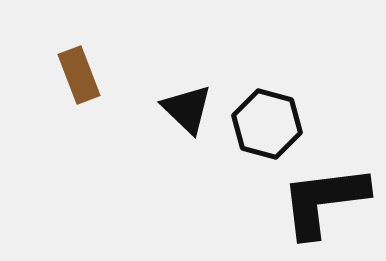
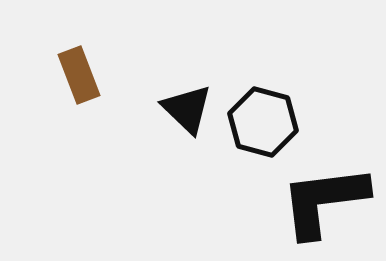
black hexagon: moved 4 px left, 2 px up
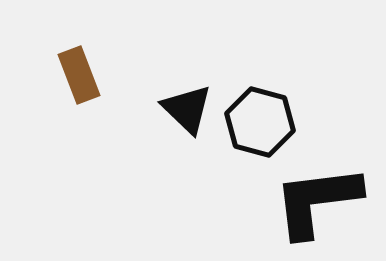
black hexagon: moved 3 px left
black L-shape: moved 7 px left
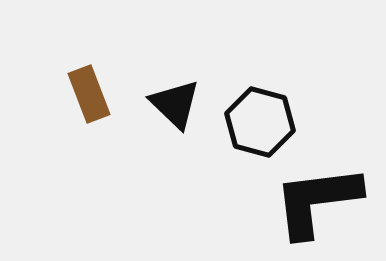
brown rectangle: moved 10 px right, 19 px down
black triangle: moved 12 px left, 5 px up
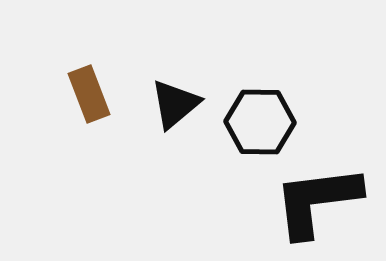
black triangle: rotated 36 degrees clockwise
black hexagon: rotated 14 degrees counterclockwise
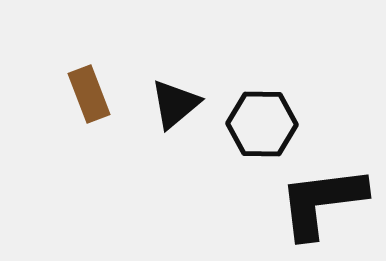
black hexagon: moved 2 px right, 2 px down
black L-shape: moved 5 px right, 1 px down
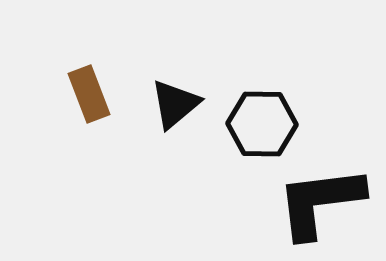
black L-shape: moved 2 px left
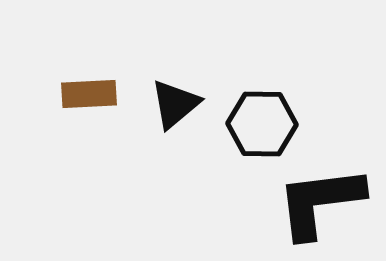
brown rectangle: rotated 72 degrees counterclockwise
